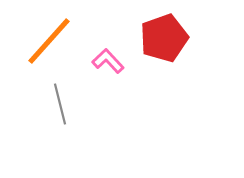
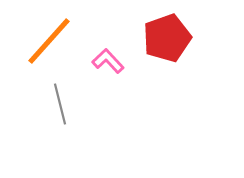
red pentagon: moved 3 px right
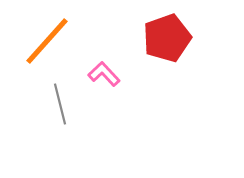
orange line: moved 2 px left
pink L-shape: moved 4 px left, 13 px down
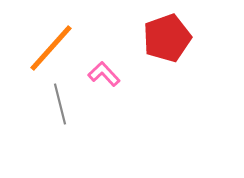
orange line: moved 4 px right, 7 px down
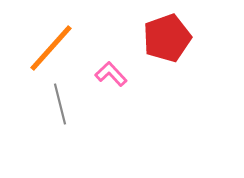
pink L-shape: moved 7 px right
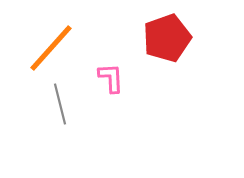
pink L-shape: moved 4 px down; rotated 40 degrees clockwise
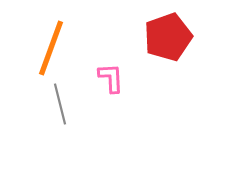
red pentagon: moved 1 px right, 1 px up
orange line: rotated 22 degrees counterclockwise
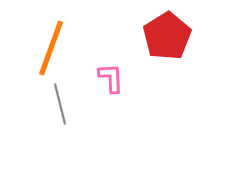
red pentagon: moved 1 px left, 1 px up; rotated 12 degrees counterclockwise
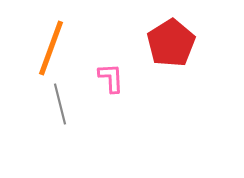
red pentagon: moved 4 px right, 7 px down
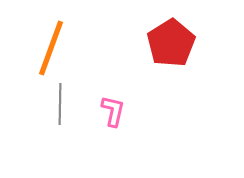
pink L-shape: moved 2 px right, 33 px down; rotated 16 degrees clockwise
gray line: rotated 15 degrees clockwise
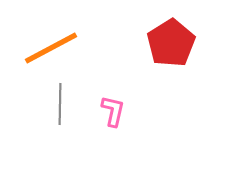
orange line: rotated 42 degrees clockwise
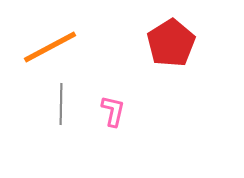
orange line: moved 1 px left, 1 px up
gray line: moved 1 px right
